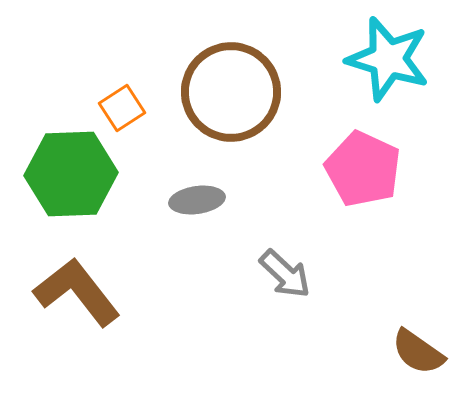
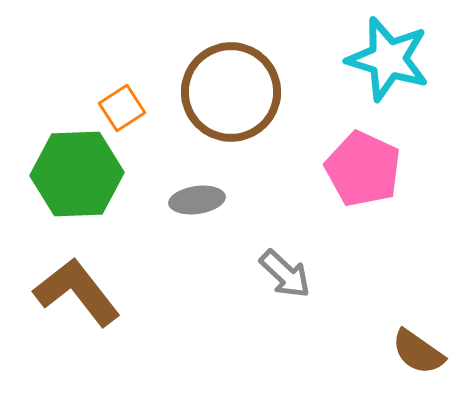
green hexagon: moved 6 px right
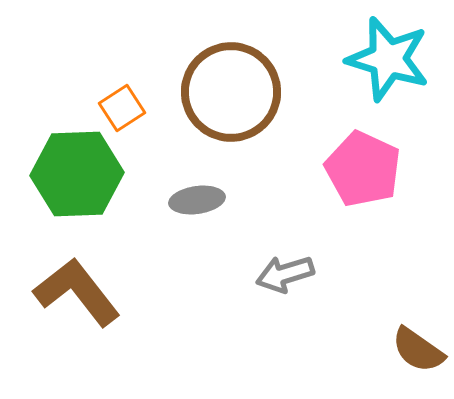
gray arrow: rotated 120 degrees clockwise
brown semicircle: moved 2 px up
